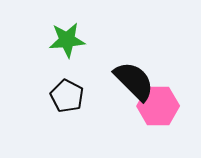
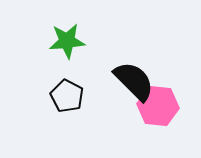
green star: moved 1 px down
pink hexagon: rotated 6 degrees clockwise
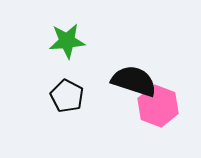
black semicircle: rotated 27 degrees counterclockwise
pink hexagon: rotated 15 degrees clockwise
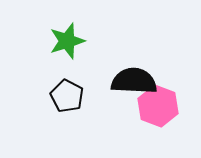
green star: rotated 12 degrees counterclockwise
black semicircle: rotated 15 degrees counterclockwise
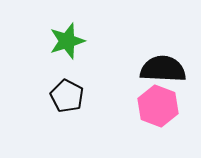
black semicircle: moved 29 px right, 12 px up
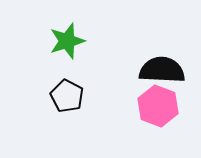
black semicircle: moved 1 px left, 1 px down
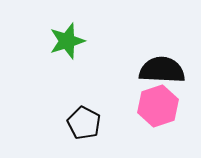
black pentagon: moved 17 px right, 27 px down
pink hexagon: rotated 21 degrees clockwise
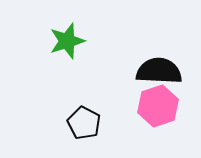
black semicircle: moved 3 px left, 1 px down
